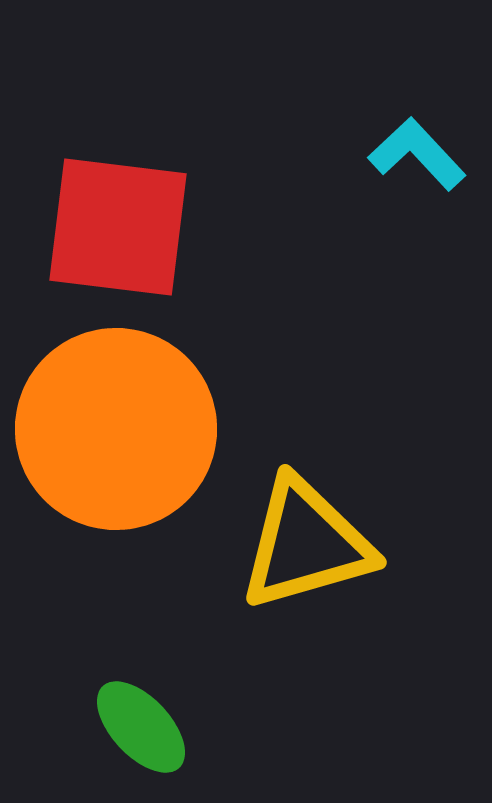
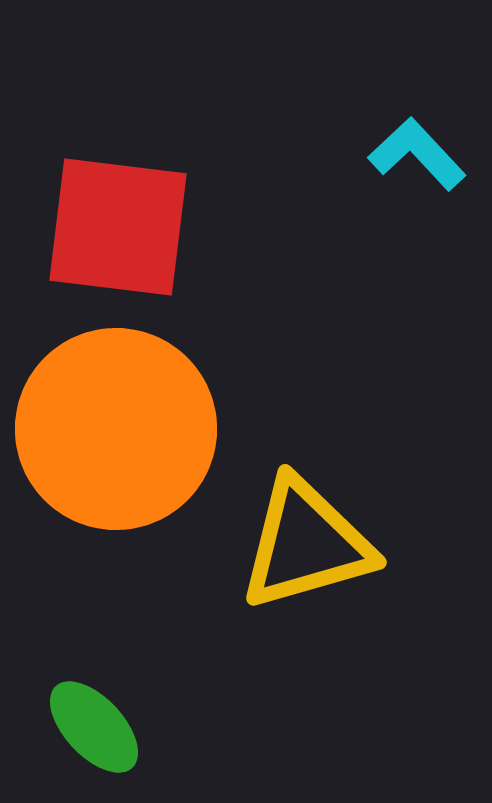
green ellipse: moved 47 px left
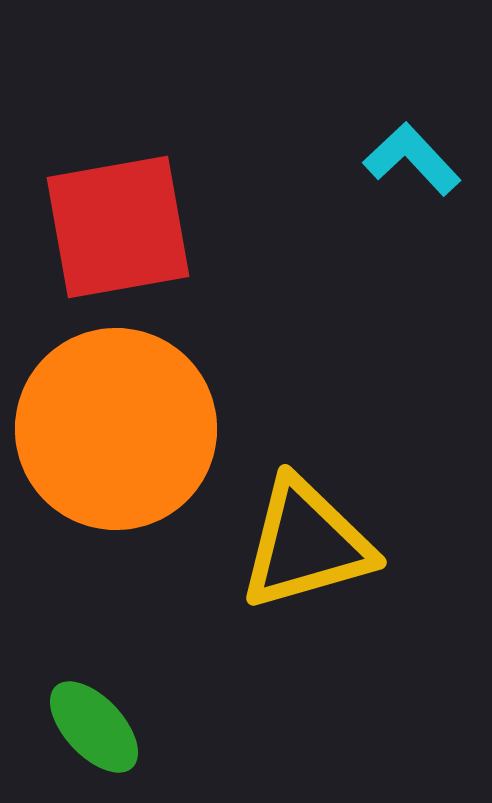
cyan L-shape: moved 5 px left, 5 px down
red square: rotated 17 degrees counterclockwise
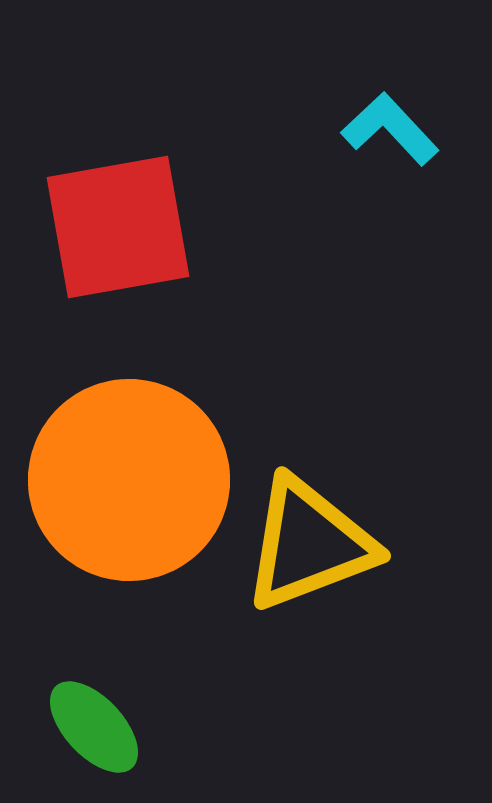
cyan L-shape: moved 22 px left, 30 px up
orange circle: moved 13 px right, 51 px down
yellow triangle: moved 3 px right; rotated 5 degrees counterclockwise
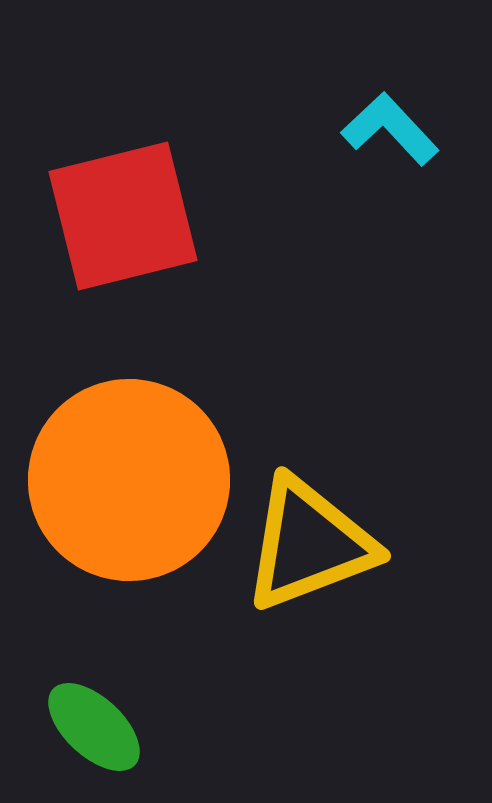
red square: moved 5 px right, 11 px up; rotated 4 degrees counterclockwise
green ellipse: rotated 4 degrees counterclockwise
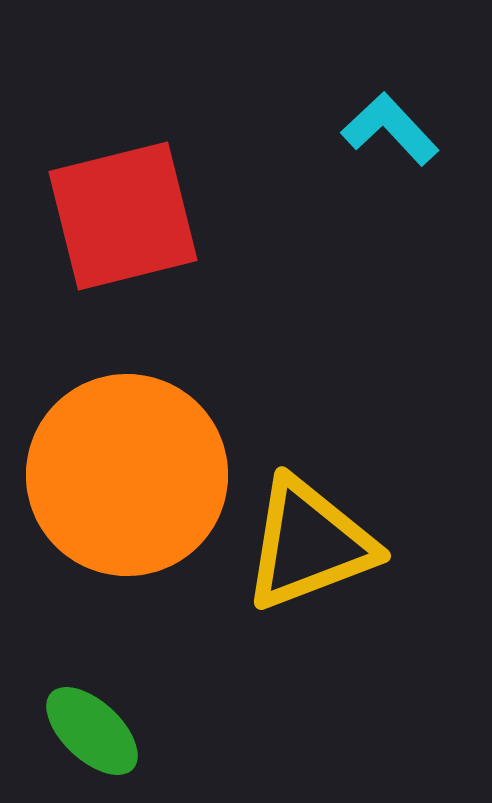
orange circle: moved 2 px left, 5 px up
green ellipse: moved 2 px left, 4 px down
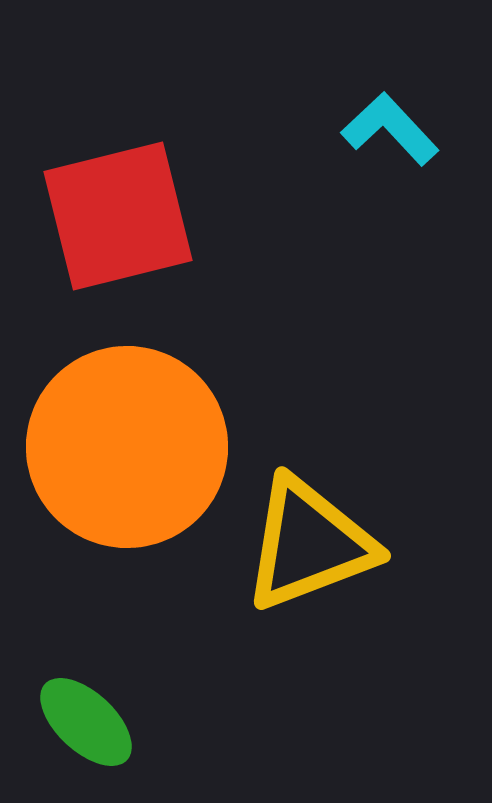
red square: moved 5 px left
orange circle: moved 28 px up
green ellipse: moved 6 px left, 9 px up
